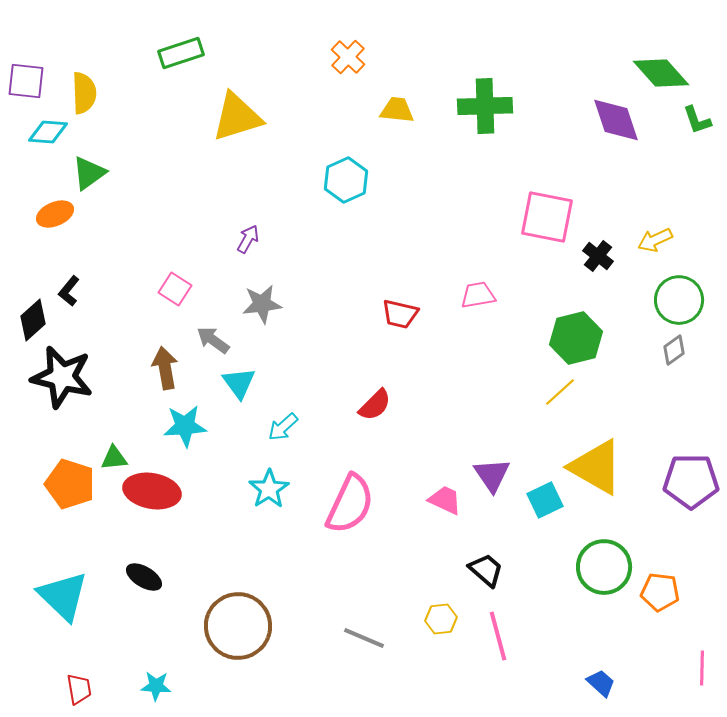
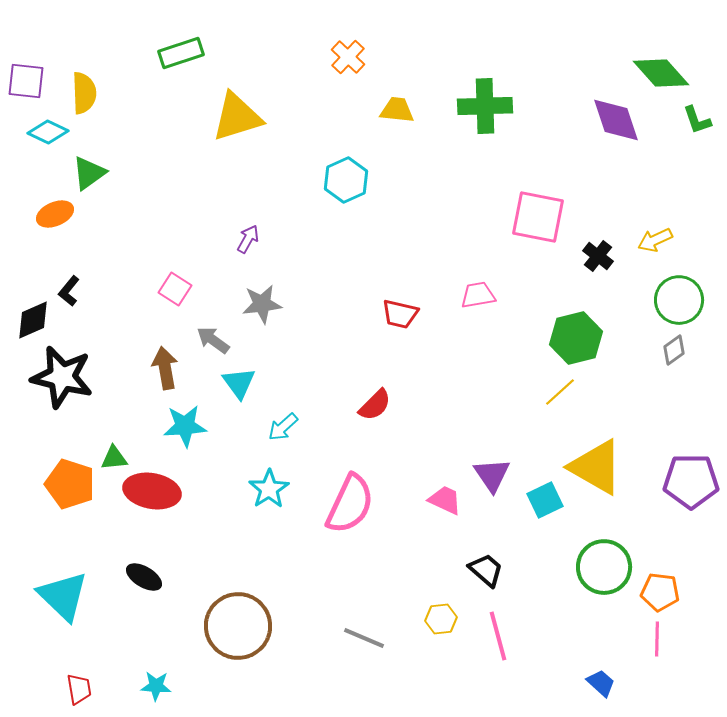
cyan diamond at (48, 132): rotated 21 degrees clockwise
pink square at (547, 217): moved 9 px left
black diamond at (33, 320): rotated 18 degrees clockwise
pink line at (702, 668): moved 45 px left, 29 px up
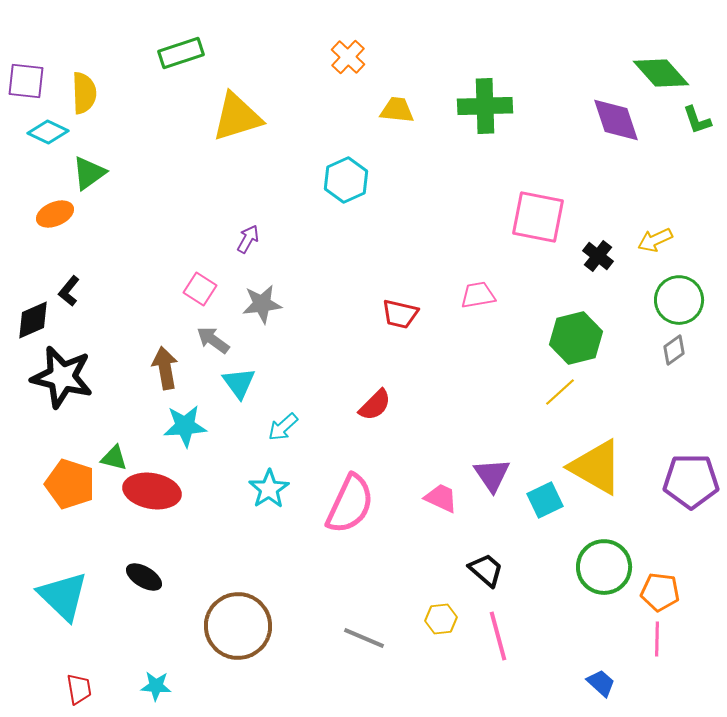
pink square at (175, 289): moved 25 px right
green triangle at (114, 458): rotated 20 degrees clockwise
pink trapezoid at (445, 500): moved 4 px left, 2 px up
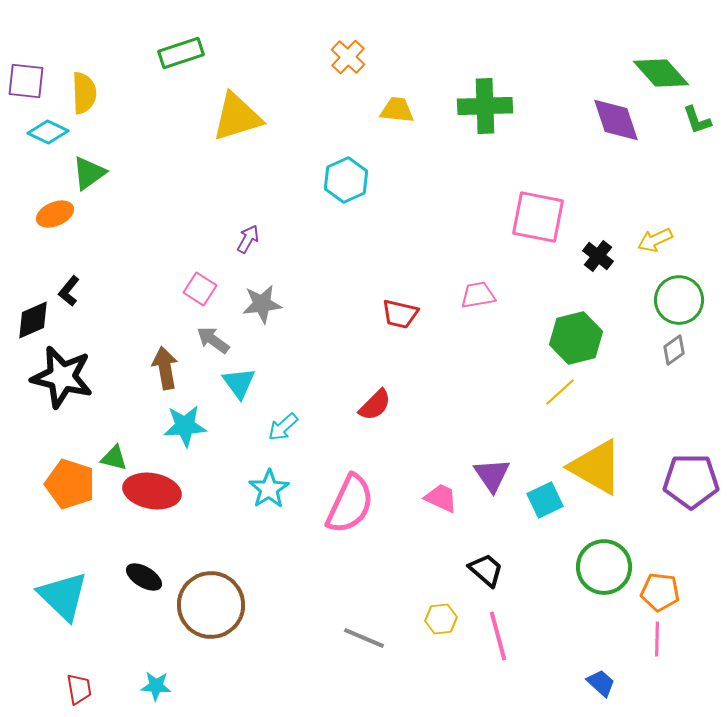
brown circle at (238, 626): moved 27 px left, 21 px up
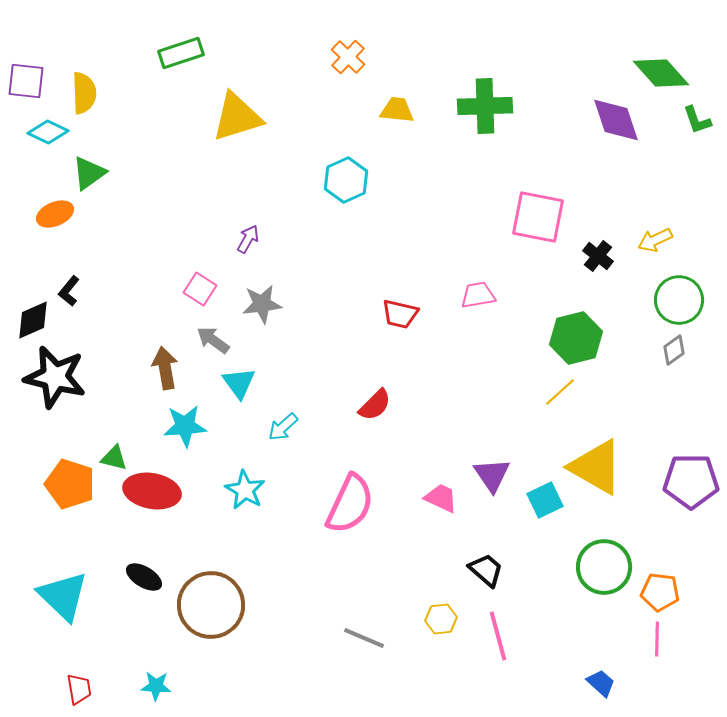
black star at (62, 377): moved 7 px left
cyan star at (269, 489): moved 24 px left, 1 px down; rotated 9 degrees counterclockwise
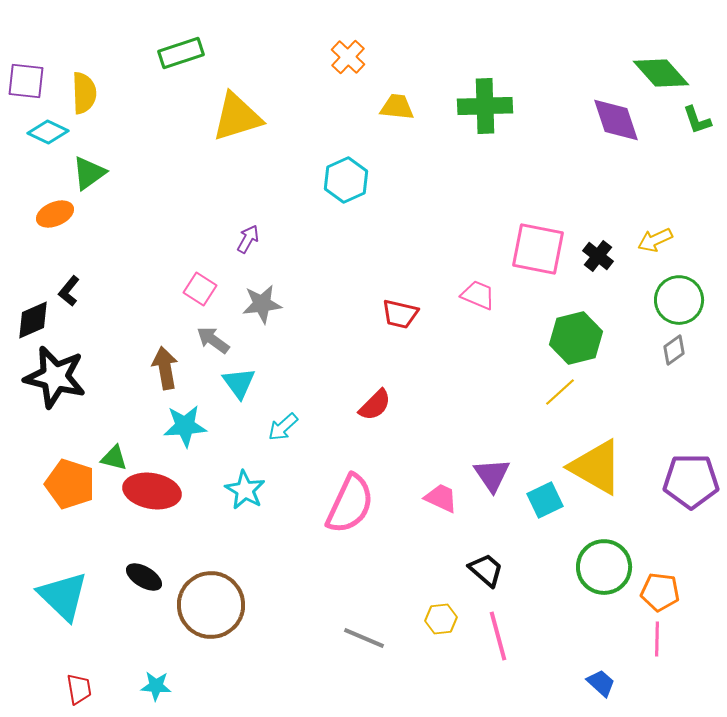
yellow trapezoid at (397, 110): moved 3 px up
pink square at (538, 217): moved 32 px down
pink trapezoid at (478, 295): rotated 33 degrees clockwise
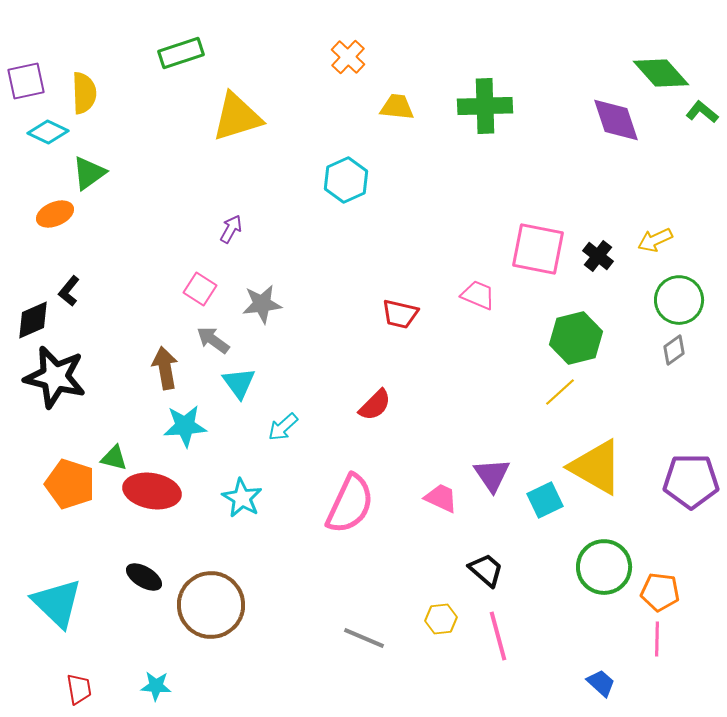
purple square at (26, 81): rotated 18 degrees counterclockwise
green L-shape at (697, 120): moved 5 px right, 8 px up; rotated 148 degrees clockwise
purple arrow at (248, 239): moved 17 px left, 10 px up
cyan star at (245, 490): moved 3 px left, 8 px down
cyan triangle at (63, 596): moved 6 px left, 7 px down
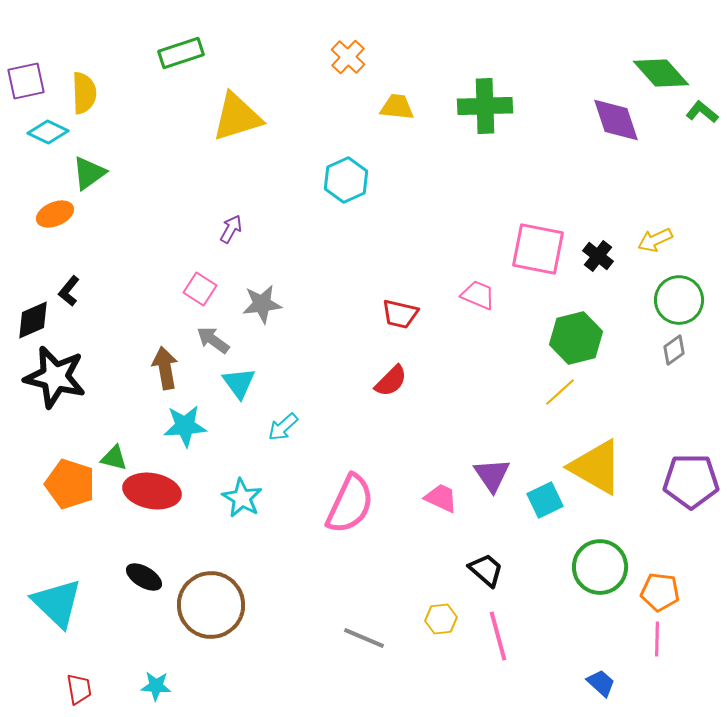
red semicircle at (375, 405): moved 16 px right, 24 px up
green circle at (604, 567): moved 4 px left
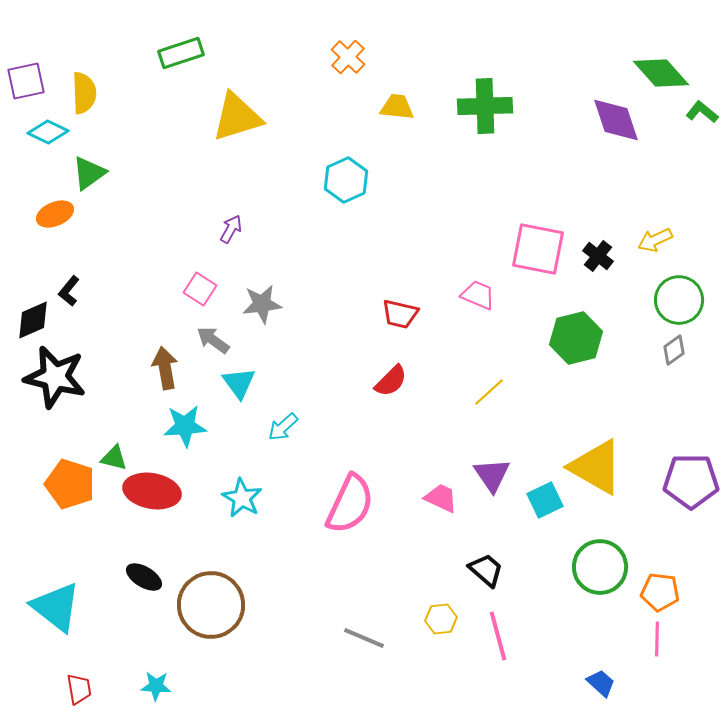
yellow line at (560, 392): moved 71 px left
cyan triangle at (57, 603): moved 1 px left, 4 px down; rotated 6 degrees counterclockwise
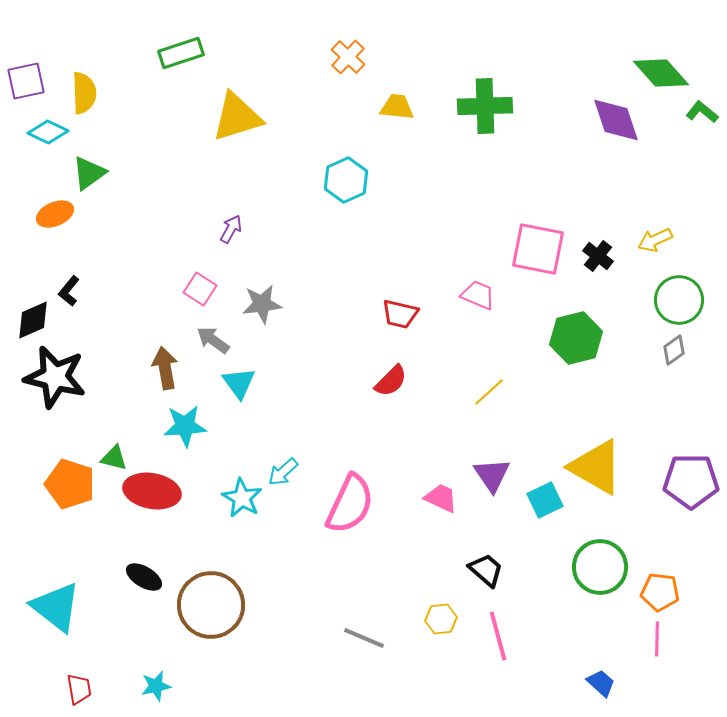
cyan arrow at (283, 427): moved 45 px down
cyan star at (156, 686): rotated 16 degrees counterclockwise
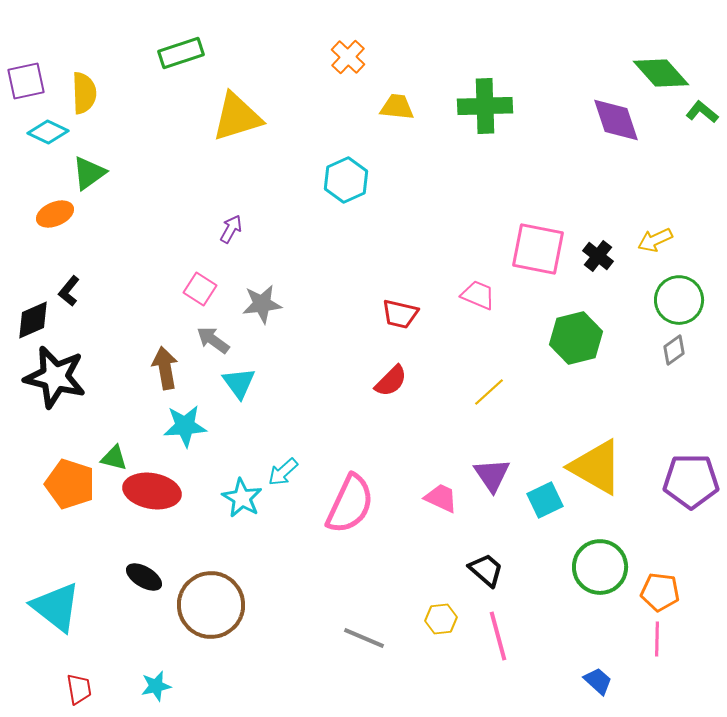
blue trapezoid at (601, 683): moved 3 px left, 2 px up
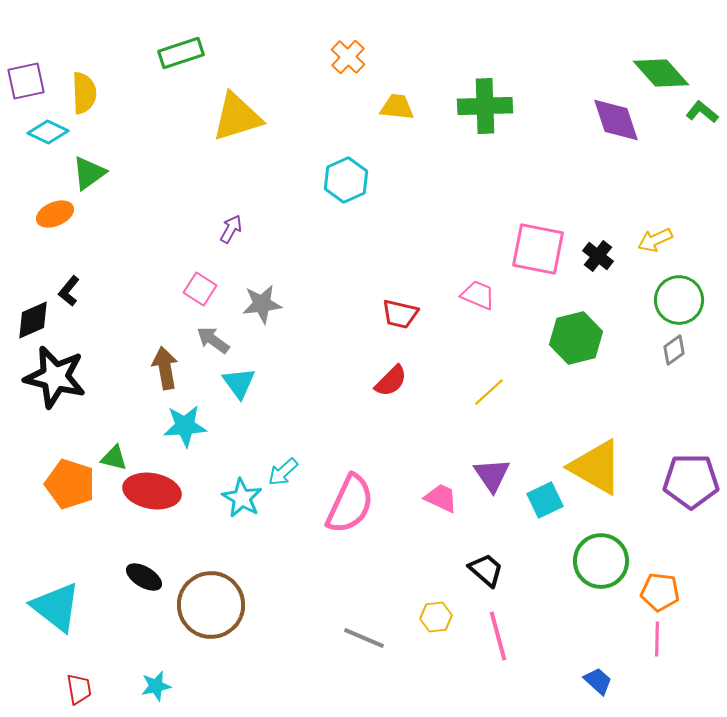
green circle at (600, 567): moved 1 px right, 6 px up
yellow hexagon at (441, 619): moved 5 px left, 2 px up
